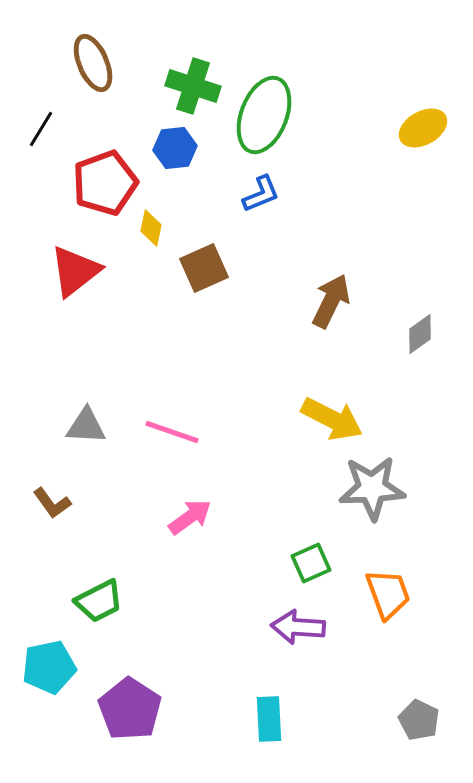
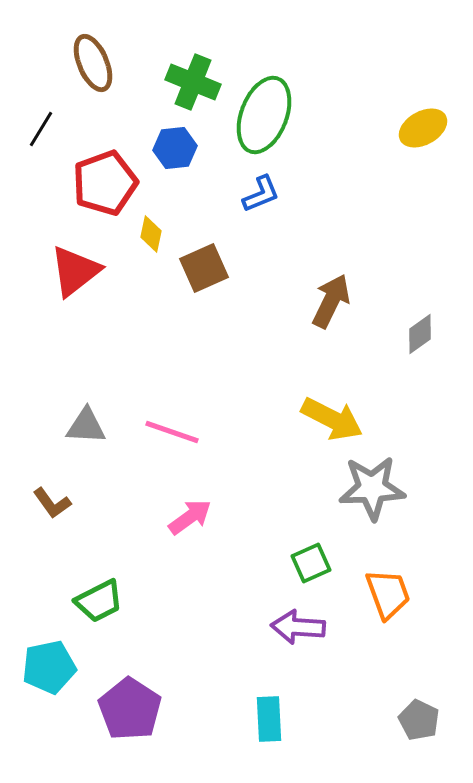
green cross: moved 4 px up; rotated 4 degrees clockwise
yellow diamond: moved 6 px down
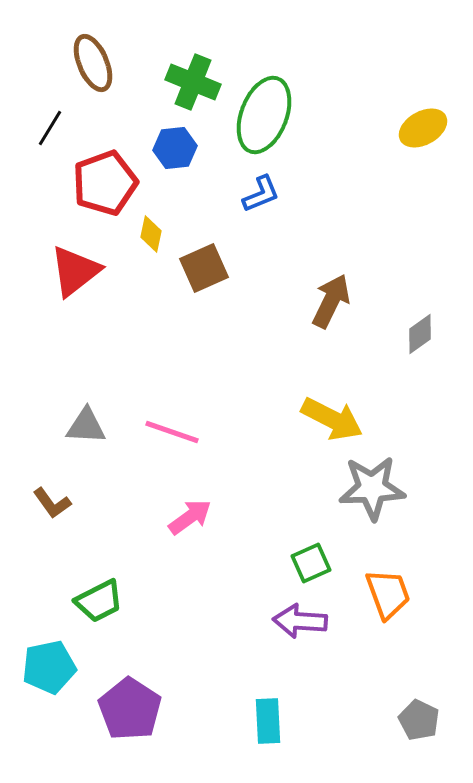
black line: moved 9 px right, 1 px up
purple arrow: moved 2 px right, 6 px up
cyan rectangle: moved 1 px left, 2 px down
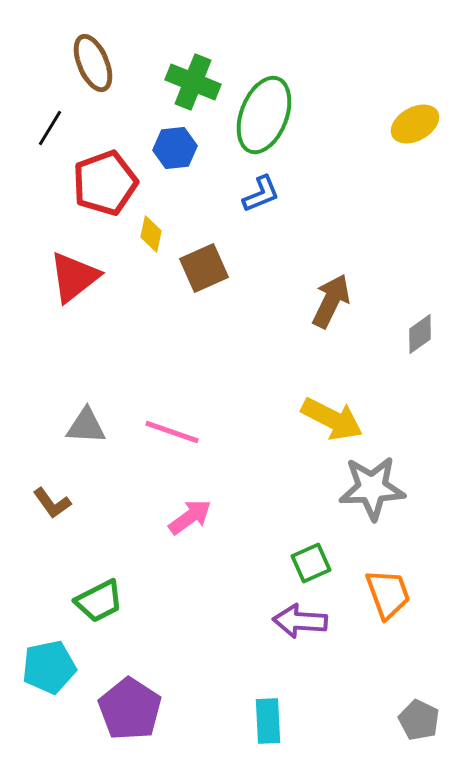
yellow ellipse: moved 8 px left, 4 px up
red triangle: moved 1 px left, 6 px down
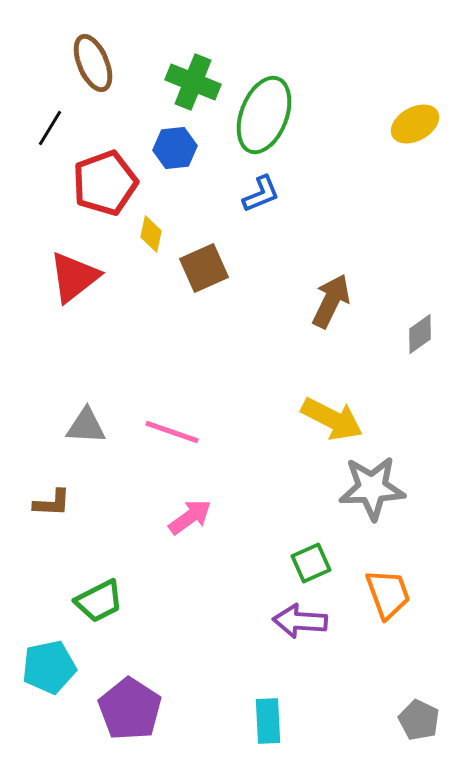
brown L-shape: rotated 51 degrees counterclockwise
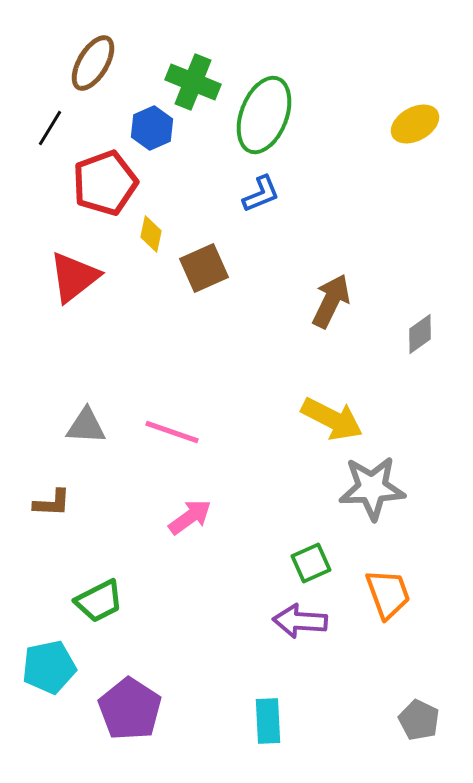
brown ellipse: rotated 54 degrees clockwise
blue hexagon: moved 23 px left, 20 px up; rotated 18 degrees counterclockwise
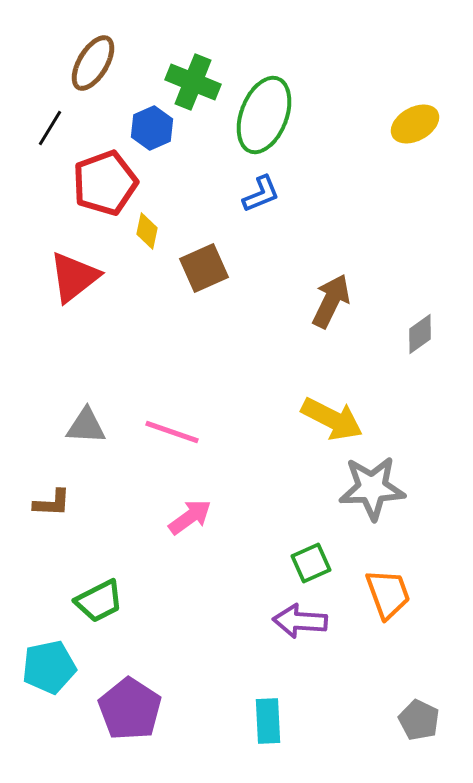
yellow diamond: moved 4 px left, 3 px up
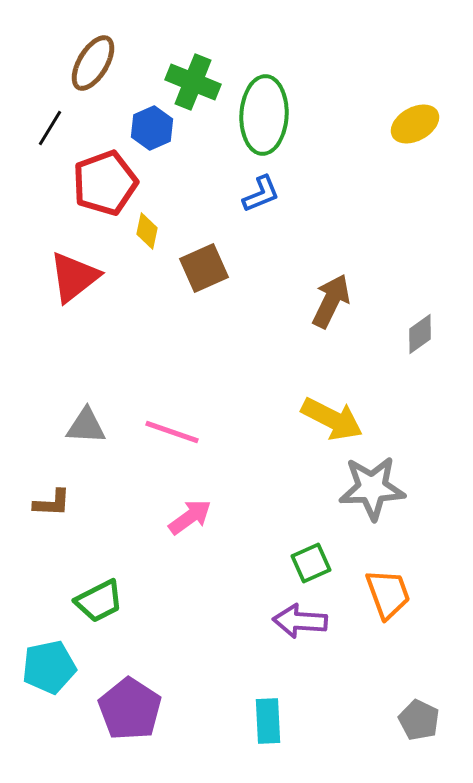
green ellipse: rotated 18 degrees counterclockwise
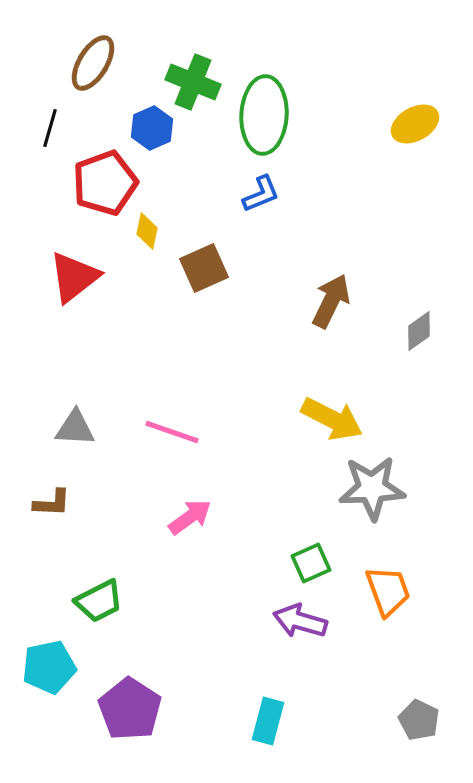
black line: rotated 15 degrees counterclockwise
gray diamond: moved 1 px left, 3 px up
gray triangle: moved 11 px left, 2 px down
orange trapezoid: moved 3 px up
purple arrow: rotated 12 degrees clockwise
cyan rectangle: rotated 18 degrees clockwise
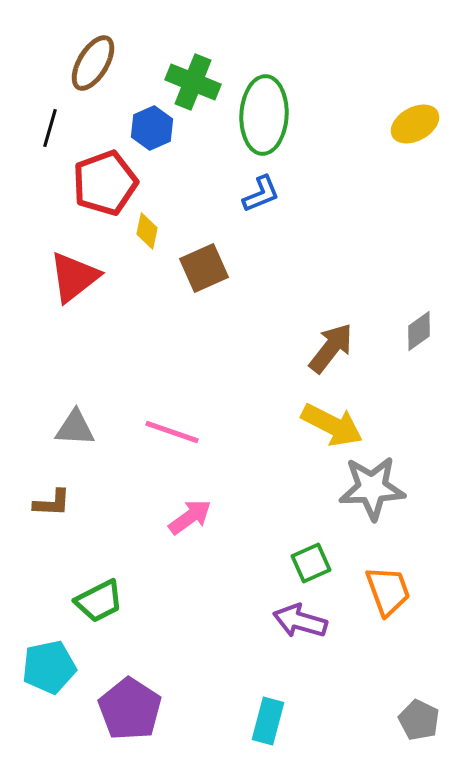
brown arrow: moved 47 px down; rotated 12 degrees clockwise
yellow arrow: moved 6 px down
